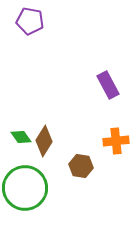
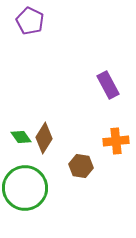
purple pentagon: rotated 16 degrees clockwise
brown diamond: moved 3 px up
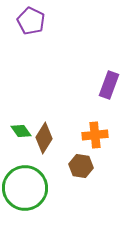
purple pentagon: moved 1 px right
purple rectangle: moved 1 px right; rotated 48 degrees clockwise
green diamond: moved 6 px up
orange cross: moved 21 px left, 6 px up
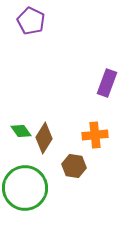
purple rectangle: moved 2 px left, 2 px up
brown hexagon: moved 7 px left
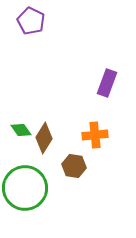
green diamond: moved 1 px up
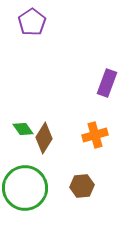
purple pentagon: moved 1 px right, 1 px down; rotated 12 degrees clockwise
green diamond: moved 2 px right, 1 px up
orange cross: rotated 10 degrees counterclockwise
brown hexagon: moved 8 px right, 20 px down; rotated 15 degrees counterclockwise
